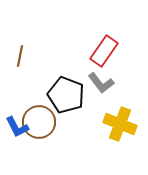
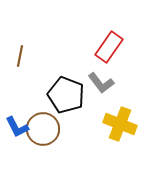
red rectangle: moved 5 px right, 4 px up
brown circle: moved 4 px right, 7 px down
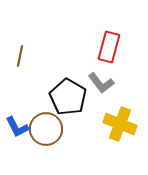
red rectangle: rotated 20 degrees counterclockwise
black pentagon: moved 2 px right, 2 px down; rotated 9 degrees clockwise
brown circle: moved 3 px right
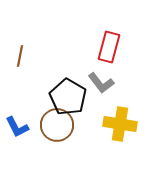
yellow cross: rotated 12 degrees counterclockwise
brown circle: moved 11 px right, 4 px up
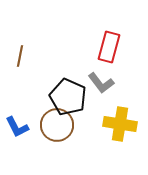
black pentagon: rotated 6 degrees counterclockwise
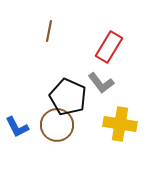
red rectangle: rotated 16 degrees clockwise
brown line: moved 29 px right, 25 px up
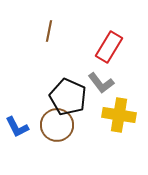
yellow cross: moved 1 px left, 9 px up
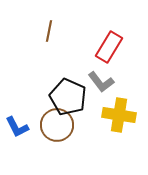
gray L-shape: moved 1 px up
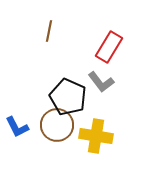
yellow cross: moved 23 px left, 21 px down
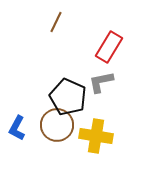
brown line: moved 7 px right, 9 px up; rotated 15 degrees clockwise
gray L-shape: rotated 116 degrees clockwise
blue L-shape: moved 1 px down; rotated 55 degrees clockwise
